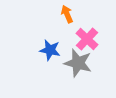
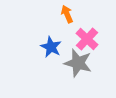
blue star: moved 1 px right, 3 px up; rotated 15 degrees clockwise
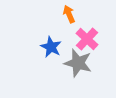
orange arrow: moved 2 px right
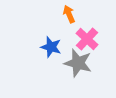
blue star: rotated 10 degrees counterclockwise
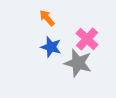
orange arrow: moved 22 px left, 4 px down; rotated 18 degrees counterclockwise
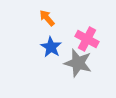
pink cross: rotated 15 degrees counterclockwise
blue star: rotated 15 degrees clockwise
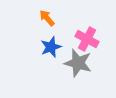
blue star: rotated 20 degrees clockwise
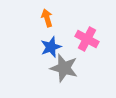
orange arrow: rotated 24 degrees clockwise
gray star: moved 14 px left, 5 px down
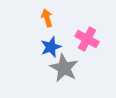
gray star: rotated 12 degrees clockwise
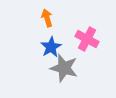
blue star: rotated 10 degrees counterclockwise
gray star: rotated 12 degrees counterclockwise
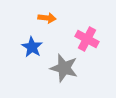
orange arrow: rotated 114 degrees clockwise
blue star: moved 19 px left; rotated 10 degrees counterclockwise
